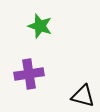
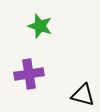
black triangle: moved 1 px up
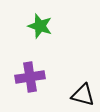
purple cross: moved 1 px right, 3 px down
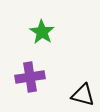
green star: moved 2 px right, 6 px down; rotated 15 degrees clockwise
